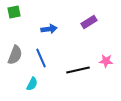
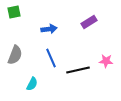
blue line: moved 10 px right
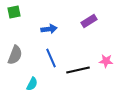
purple rectangle: moved 1 px up
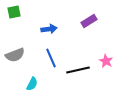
gray semicircle: rotated 48 degrees clockwise
pink star: rotated 24 degrees clockwise
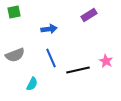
purple rectangle: moved 6 px up
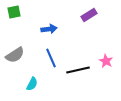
gray semicircle: rotated 12 degrees counterclockwise
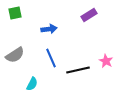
green square: moved 1 px right, 1 px down
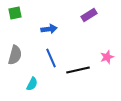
gray semicircle: rotated 42 degrees counterclockwise
pink star: moved 1 px right, 4 px up; rotated 24 degrees clockwise
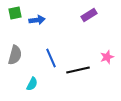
blue arrow: moved 12 px left, 9 px up
